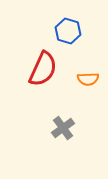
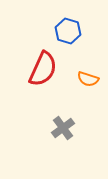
orange semicircle: rotated 20 degrees clockwise
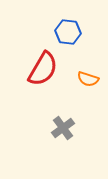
blue hexagon: moved 1 px down; rotated 10 degrees counterclockwise
red semicircle: rotated 6 degrees clockwise
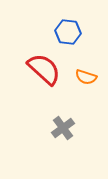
red semicircle: moved 1 px right; rotated 78 degrees counterclockwise
orange semicircle: moved 2 px left, 2 px up
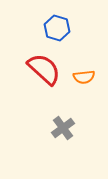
blue hexagon: moved 11 px left, 4 px up; rotated 10 degrees clockwise
orange semicircle: moved 2 px left; rotated 25 degrees counterclockwise
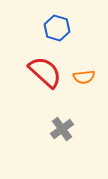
red semicircle: moved 1 px right, 3 px down
gray cross: moved 1 px left, 1 px down
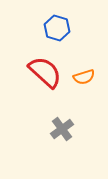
orange semicircle: rotated 10 degrees counterclockwise
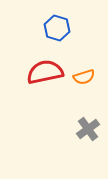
red semicircle: rotated 54 degrees counterclockwise
gray cross: moved 26 px right
